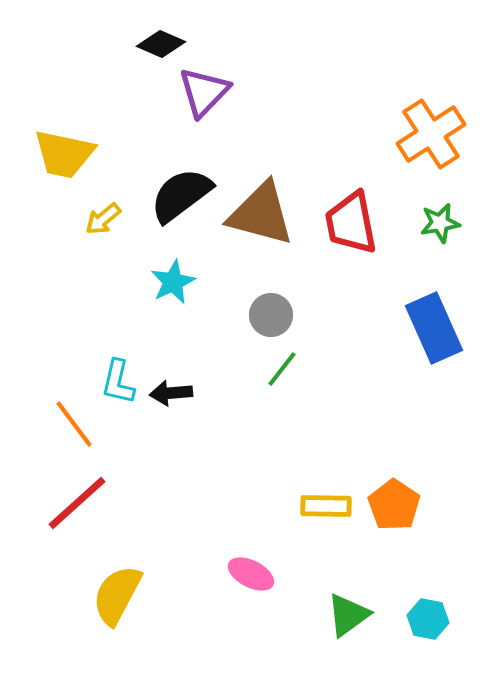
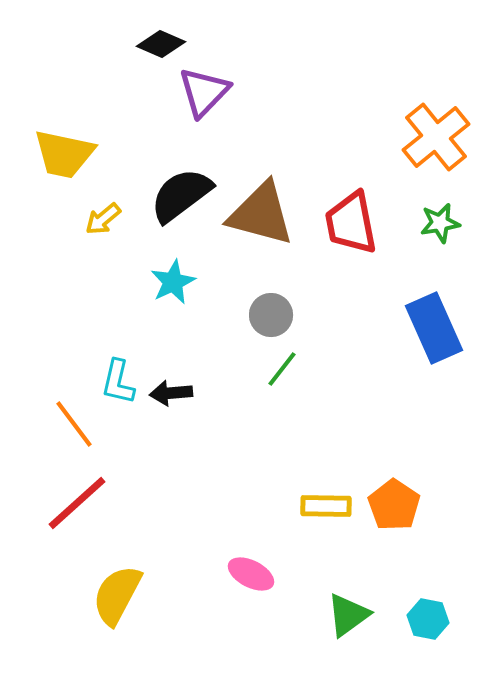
orange cross: moved 5 px right, 3 px down; rotated 6 degrees counterclockwise
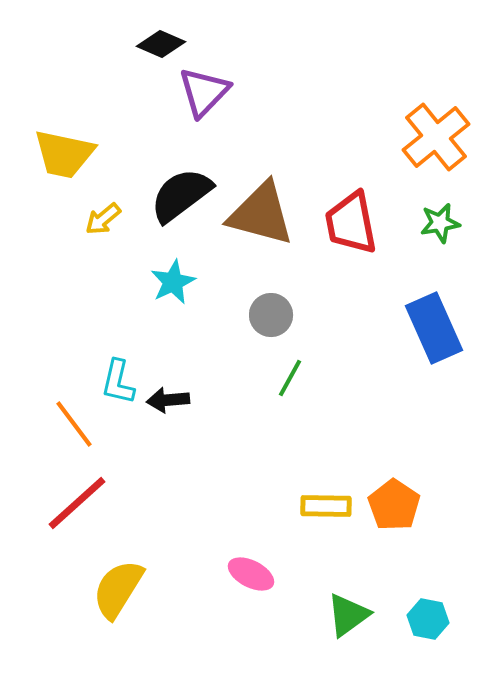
green line: moved 8 px right, 9 px down; rotated 9 degrees counterclockwise
black arrow: moved 3 px left, 7 px down
yellow semicircle: moved 1 px right, 6 px up; rotated 4 degrees clockwise
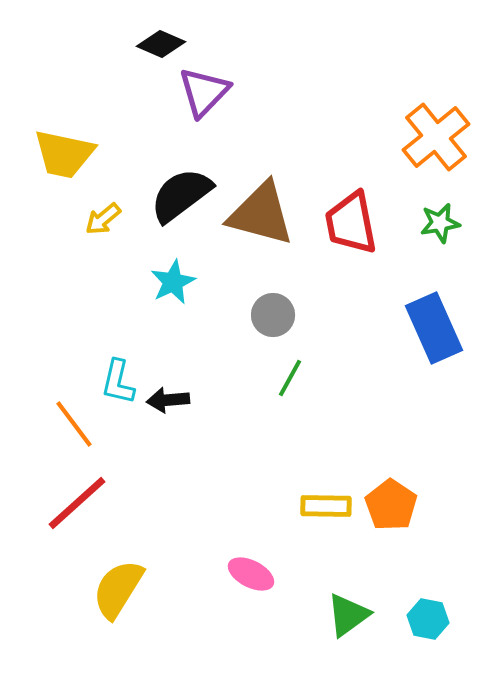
gray circle: moved 2 px right
orange pentagon: moved 3 px left
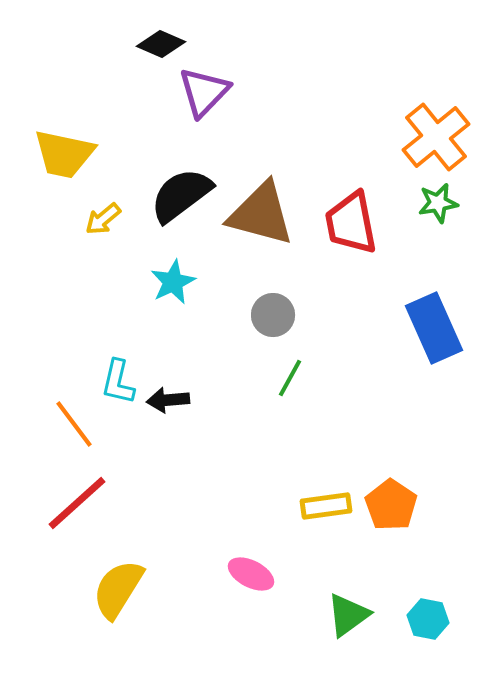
green star: moved 2 px left, 20 px up
yellow rectangle: rotated 9 degrees counterclockwise
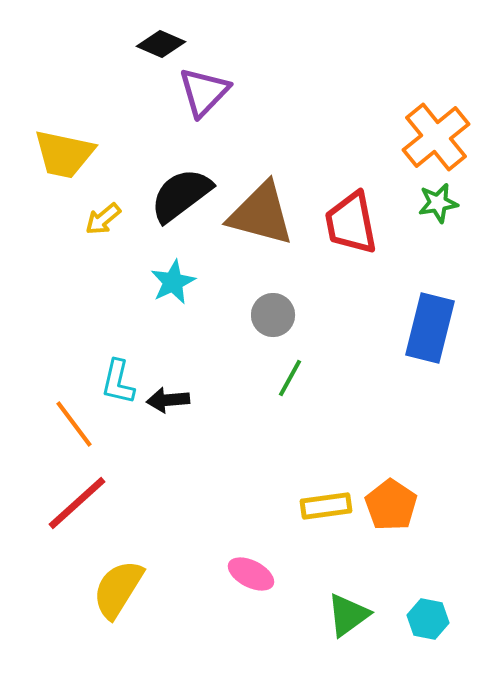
blue rectangle: moved 4 px left; rotated 38 degrees clockwise
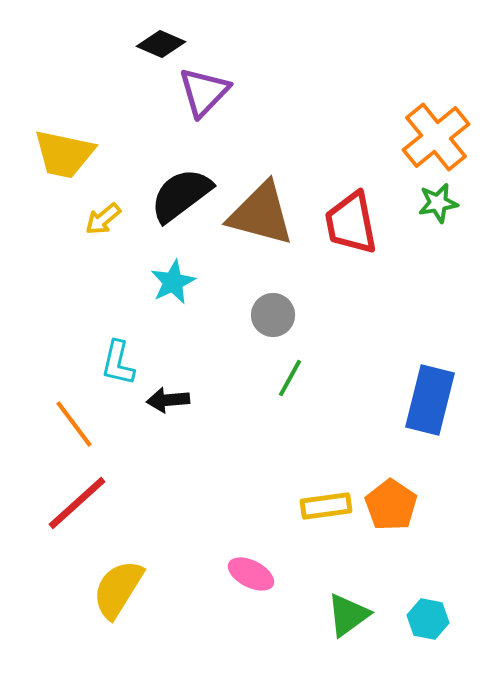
blue rectangle: moved 72 px down
cyan L-shape: moved 19 px up
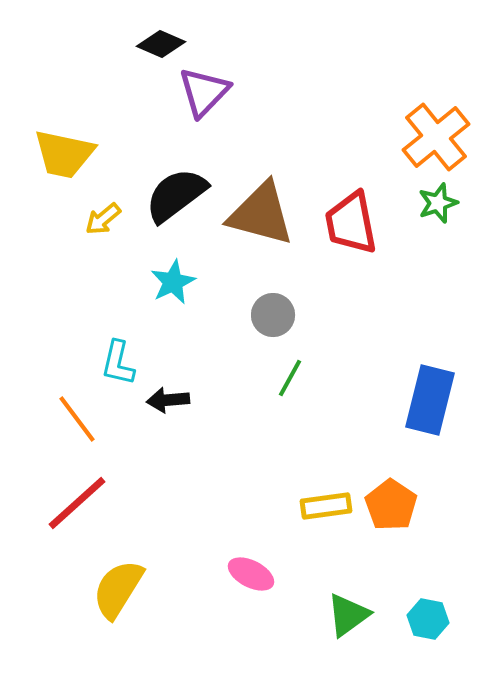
black semicircle: moved 5 px left
green star: rotated 9 degrees counterclockwise
orange line: moved 3 px right, 5 px up
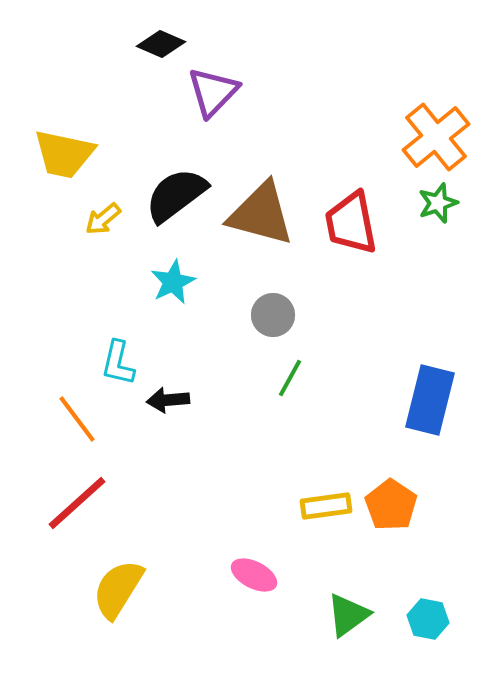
purple triangle: moved 9 px right
pink ellipse: moved 3 px right, 1 px down
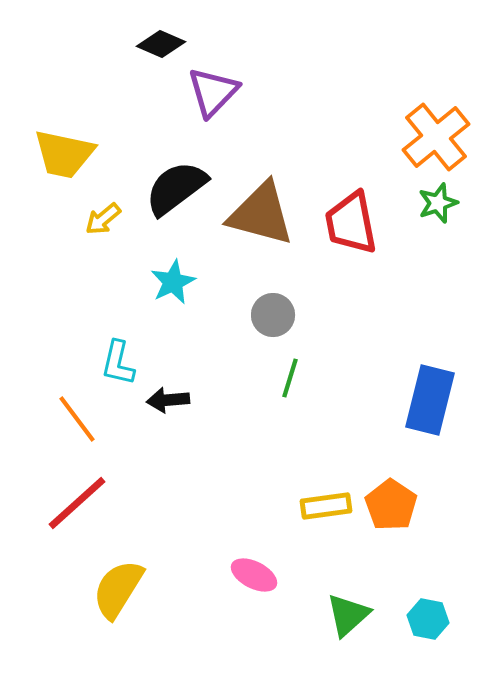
black semicircle: moved 7 px up
green line: rotated 12 degrees counterclockwise
green triangle: rotated 6 degrees counterclockwise
